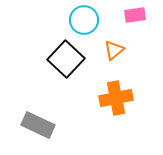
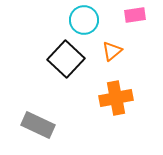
orange triangle: moved 2 px left, 1 px down
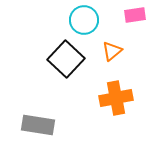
gray rectangle: rotated 16 degrees counterclockwise
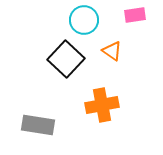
orange triangle: rotated 45 degrees counterclockwise
orange cross: moved 14 px left, 7 px down
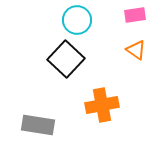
cyan circle: moved 7 px left
orange triangle: moved 24 px right, 1 px up
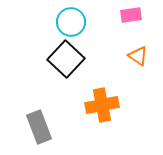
pink rectangle: moved 4 px left
cyan circle: moved 6 px left, 2 px down
orange triangle: moved 2 px right, 6 px down
gray rectangle: moved 1 px right, 2 px down; rotated 60 degrees clockwise
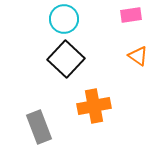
cyan circle: moved 7 px left, 3 px up
orange cross: moved 8 px left, 1 px down
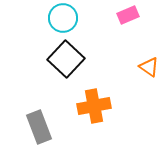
pink rectangle: moved 3 px left; rotated 15 degrees counterclockwise
cyan circle: moved 1 px left, 1 px up
orange triangle: moved 11 px right, 11 px down
